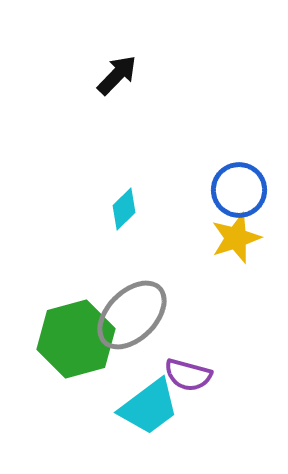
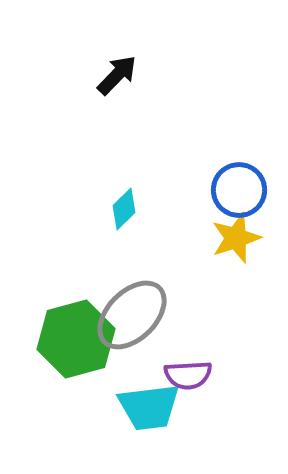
purple semicircle: rotated 18 degrees counterclockwise
cyan trapezoid: rotated 30 degrees clockwise
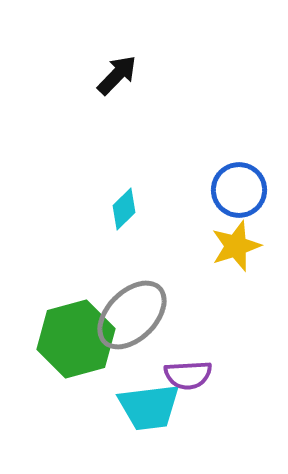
yellow star: moved 8 px down
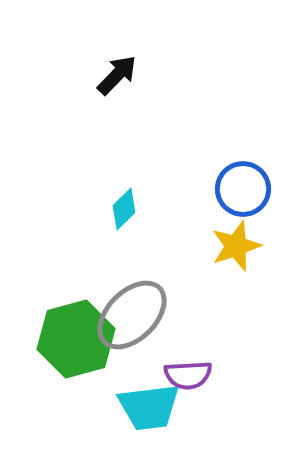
blue circle: moved 4 px right, 1 px up
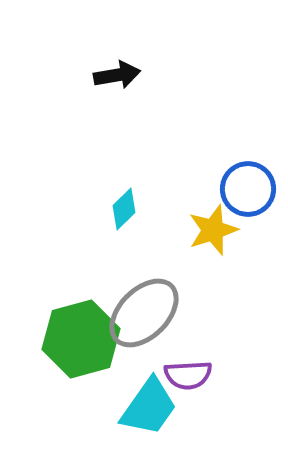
black arrow: rotated 36 degrees clockwise
blue circle: moved 5 px right
yellow star: moved 23 px left, 16 px up
gray ellipse: moved 12 px right, 2 px up
green hexagon: moved 5 px right
cyan trapezoid: rotated 48 degrees counterclockwise
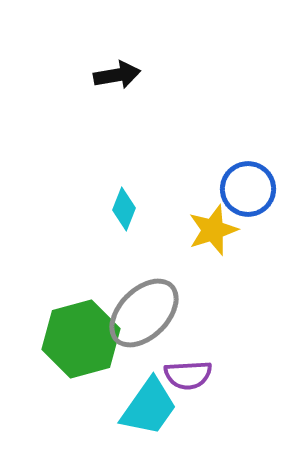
cyan diamond: rotated 24 degrees counterclockwise
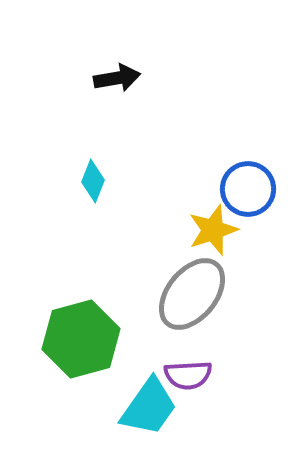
black arrow: moved 3 px down
cyan diamond: moved 31 px left, 28 px up
gray ellipse: moved 48 px right, 19 px up; rotated 6 degrees counterclockwise
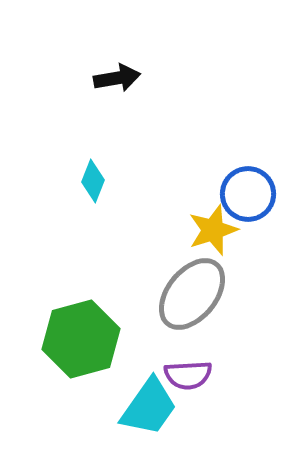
blue circle: moved 5 px down
